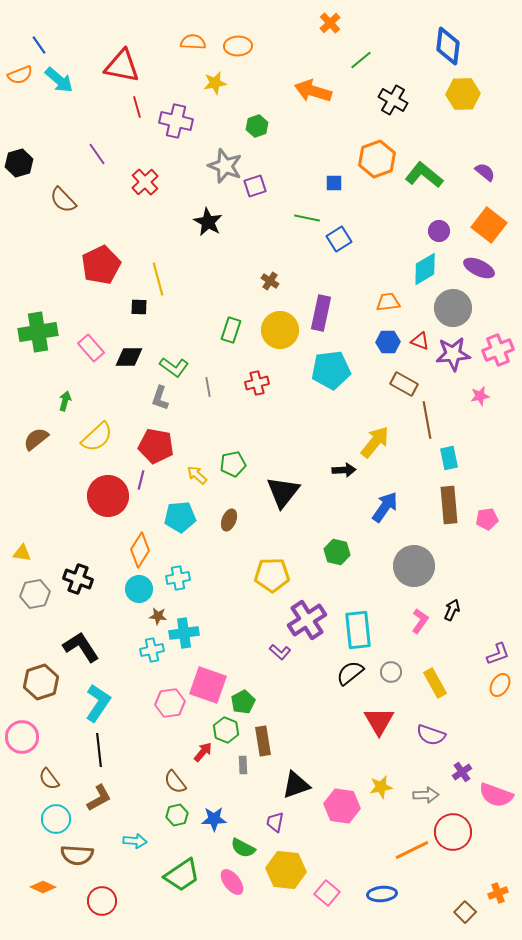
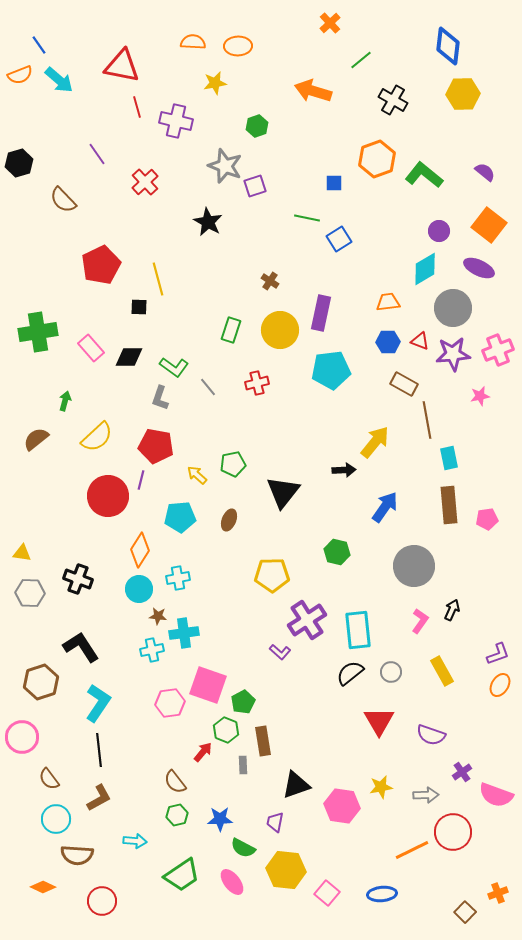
gray line at (208, 387): rotated 30 degrees counterclockwise
gray hexagon at (35, 594): moved 5 px left, 1 px up; rotated 12 degrees clockwise
yellow rectangle at (435, 683): moved 7 px right, 12 px up
blue star at (214, 819): moved 6 px right
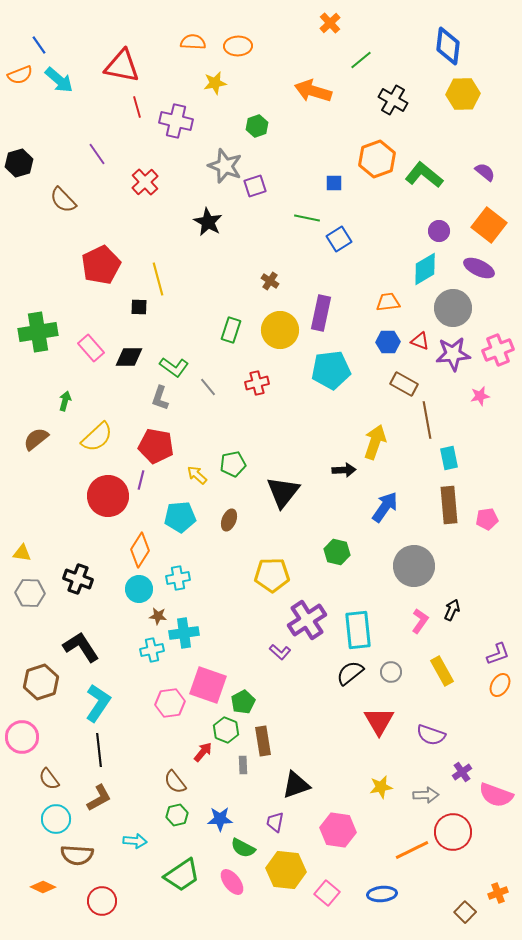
yellow arrow at (375, 442): rotated 20 degrees counterclockwise
pink hexagon at (342, 806): moved 4 px left, 24 px down
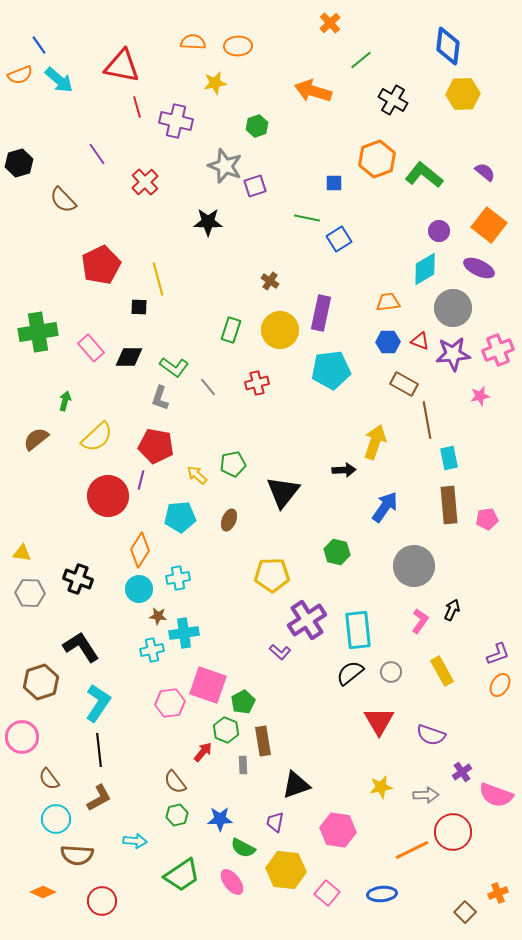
black star at (208, 222): rotated 28 degrees counterclockwise
orange diamond at (43, 887): moved 5 px down
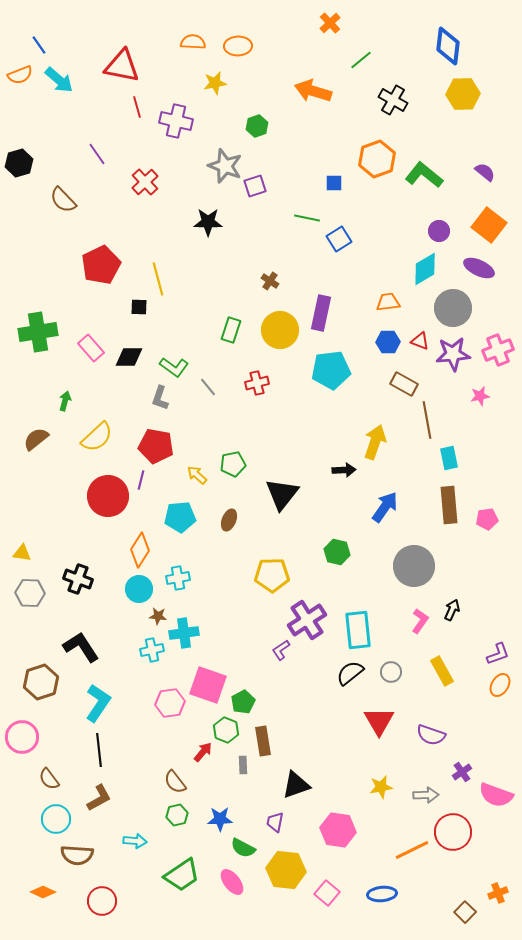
black triangle at (283, 492): moved 1 px left, 2 px down
purple L-shape at (280, 652): moved 1 px right, 2 px up; rotated 105 degrees clockwise
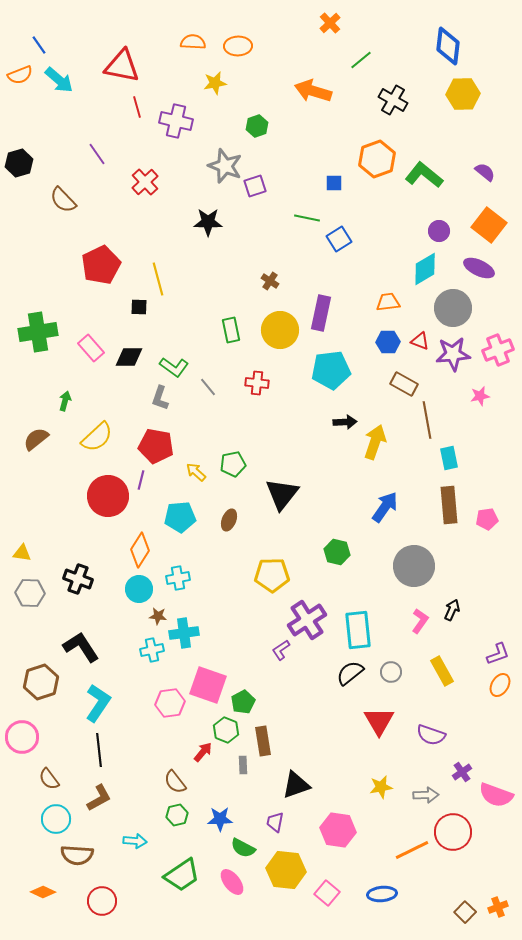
green rectangle at (231, 330): rotated 30 degrees counterclockwise
red cross at (257, 383): rotated 20 degrees clockwise
black arrow at (344, 470): moved 1 px right, 48 px up
yellow arrow at (197, 475): moved 1 px left, 3 px up
orange cross at (498, 893): moved 14 px down
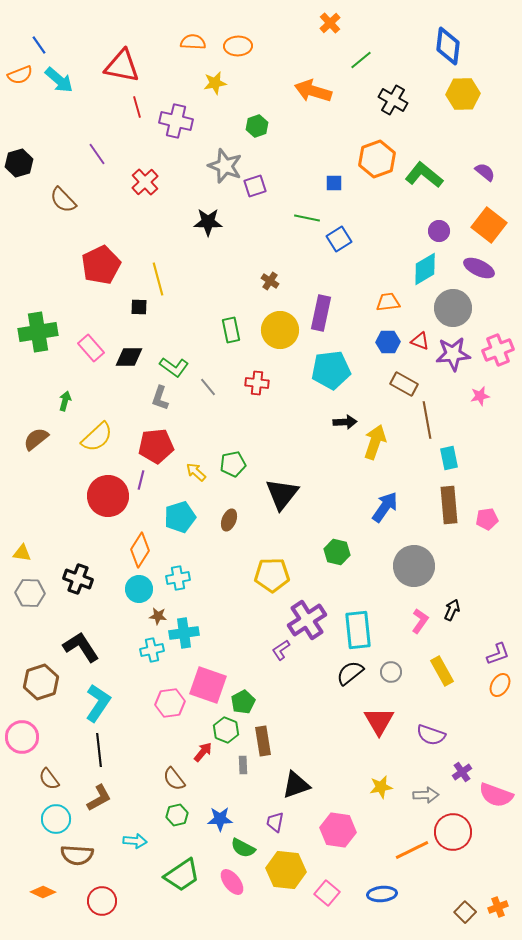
red pentagon at (156, 446): rotated 16 degrees counterclockwise
cyan pentagon at (180, 517): rotated 12 degrees counterclockwise
brown semicircle at (175, 782): moved 1 px left, 3 px up
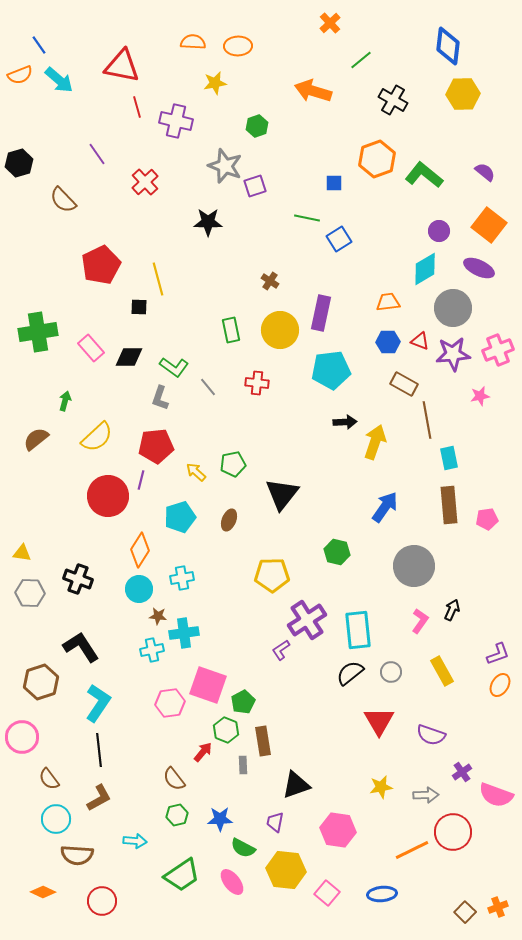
cyan cross at (178, 578): moved 4 px right
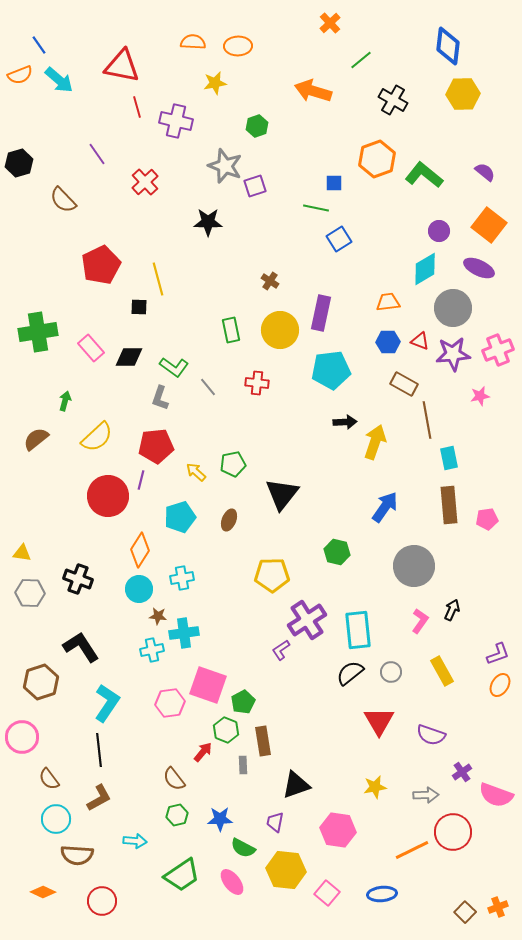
green line at (307, 218): moved 9 px right, 10 px up
cyan L-shape at (98, 703): moved 9 px right
yellow star at (381, 787): moved 6 px left
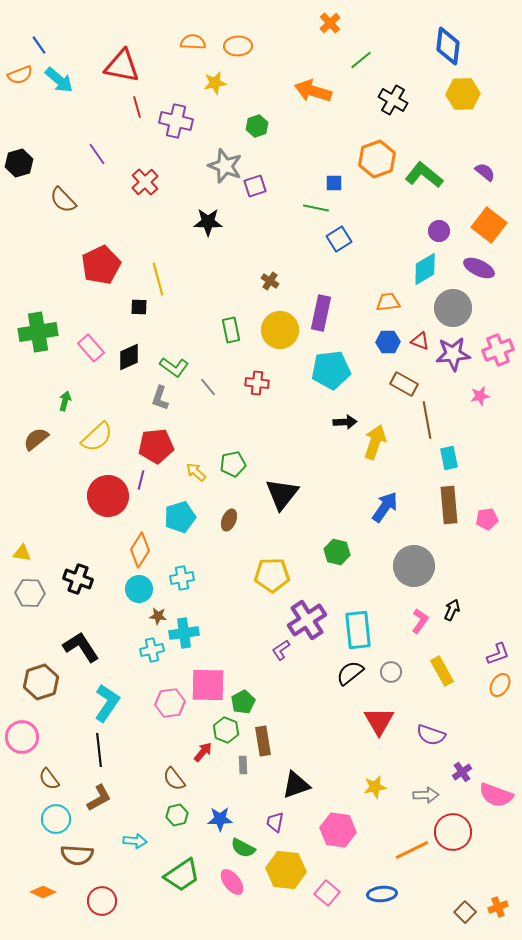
black diamond at (129, 357): rotated 24 degrees counterclockwise
pink square at (208, 685): rotated 18 degrees counterclockwise
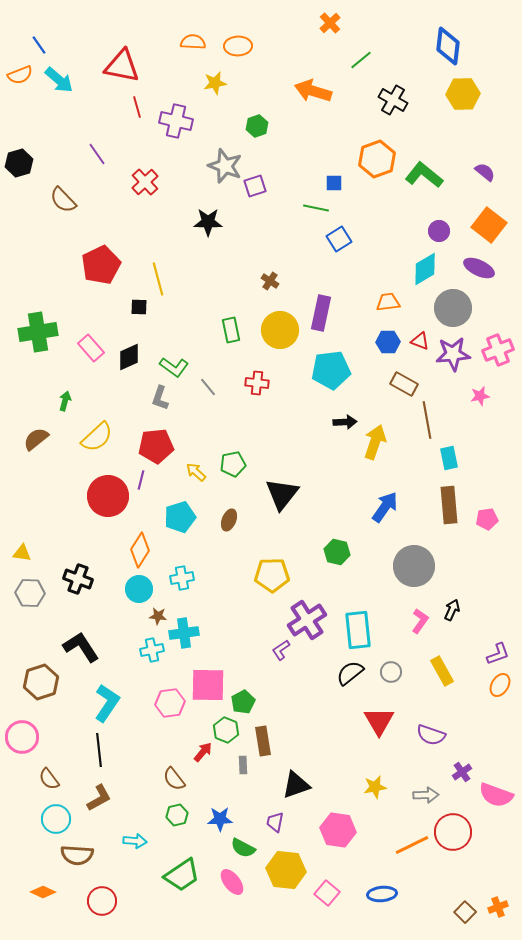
orange line at (412, 850): moved 5 px up
